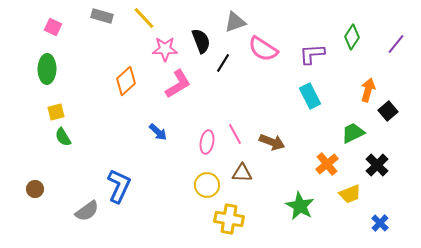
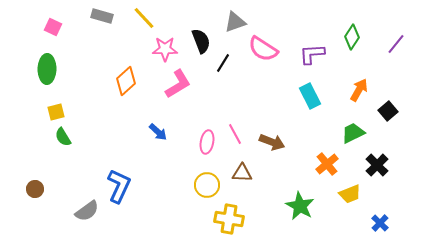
orange arrow: moved 9 px left; rotated 15 degrees clockwise
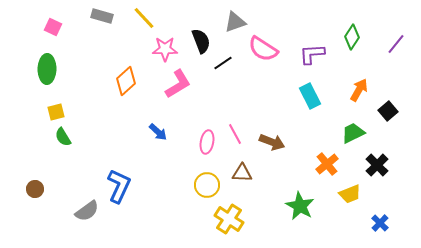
black line: rotated 24 degrees clockwise
yellow cross: rotated 24 degrees clockwise
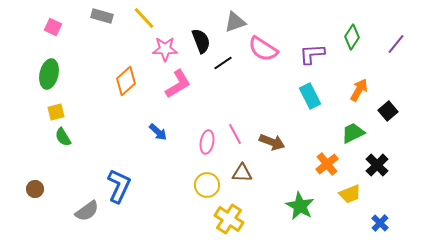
green ellipse: moved 2 px right, 5 px down; rotated 12 degrees clockwise
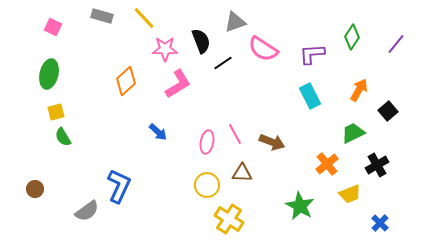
black cross: rotated 15 degrees clockwise
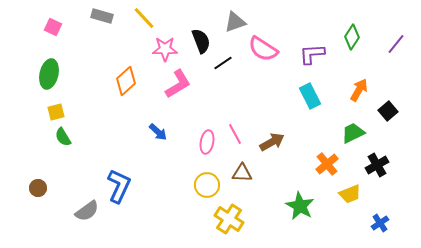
brown arrow: rotated 50 degrees counterclockwise
brown circle: moved 3 px right, 1 px up
blue cross: rotated 12 degrees clockwise
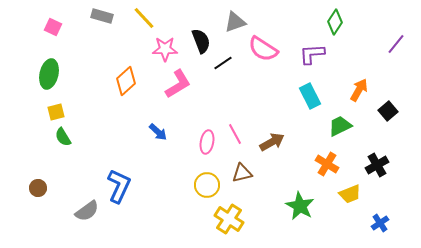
green diamond: moved 17 px left, 15 px up
green trapezoid: moved 13 px left, 7 px up
orange cross: rotated 20 degrees counterclockwise
brown triangle: rotated 15 degrees counterclockwise
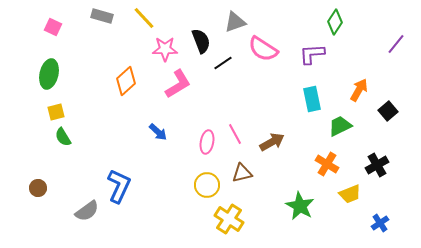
cyan rectangle: moved 2 px right, 3 px down; rotated 15 degrees clockwise
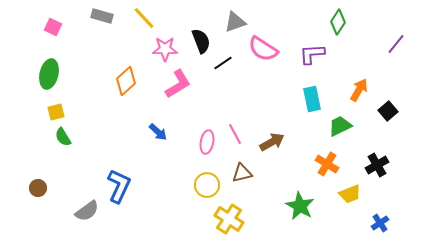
green diamond: moved 3 px right
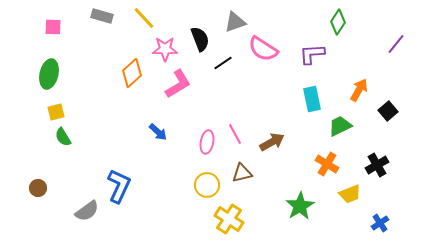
pink square: rotated 24 degrees counterclockwise
black semicircle: moved 1 px left, 2 px up
orange diamond: moved 6 px right, 8 px up
green star: rotated 12 degrees clockwise
